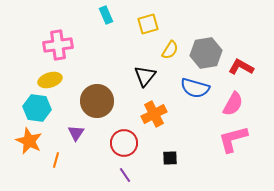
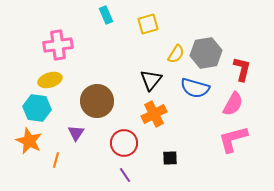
yellow semicircle: moved 6 px right, 4 px down
red L-shape: moved 1 px right, 2 px down; rotated 75 degrees clockwise
black triangle: moved 6 px right, 4 px down
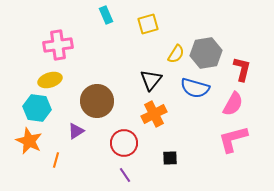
purple triangle: moved 2 px up; rotated 24 degrees clockwise
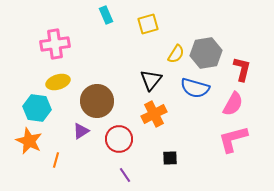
pink cross: moved 3 px left, 1 px up
yellow ellipse: moved 8 px right, 2 px down
purple triangle: moved 5 px right
red circle: moved 5 px left, 4 px up
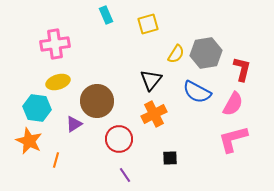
blue semicircle: moved 2 px right, 4 px down; rotated 12 degrees clockwise
purple triangle: moved 7 px left, 7 px up
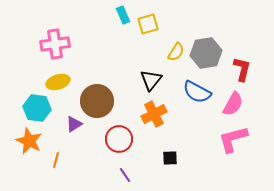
cyan rectangle: moved 17 px right
yellow semicircle: moved 2 px up
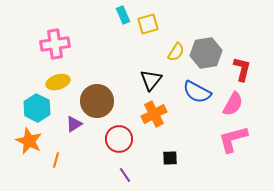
cyan hexagon: rotated 20 degrees clockwise
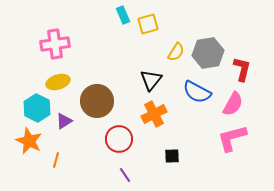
gray hexagon: moved 2 px right
purple triangle: moved 10 px left, 3 px up
pink L-shape: moved 1 px left, 1 px up
black square: moved 2 px right, 2 px up
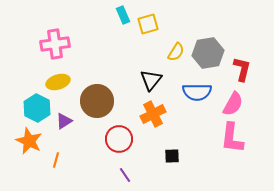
blue semicircle: rotated 28 degrees counterclockwise
orange cross: moved 1 px left
pink L-shape: rotated 68 degrees counterclockwise
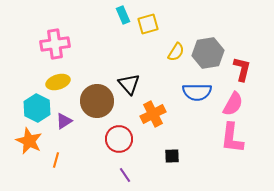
black triangle: moved 22 px left, 4 px down; rotated 20 degrees counterclockwise
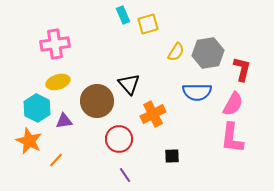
purple triangle: rotated 24 degrees clockwise
orange line: rotated 28 degrees clockwise
